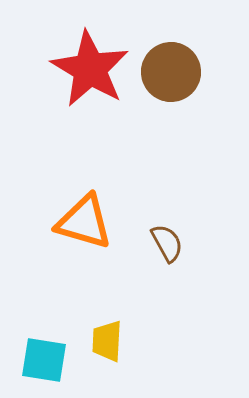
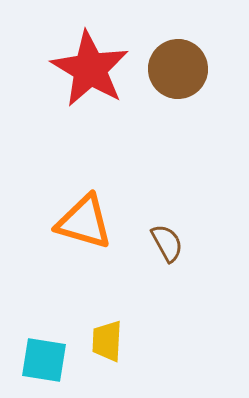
brown circle: moved 7 px right, 3 px up
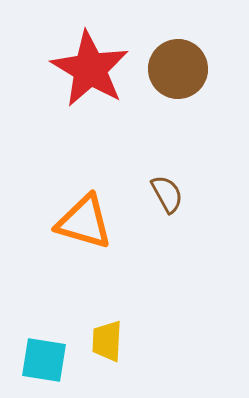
brown semicircle: moved 49 px up
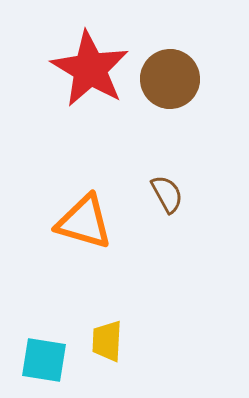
brown circle: moved 8 px left, 10 px down
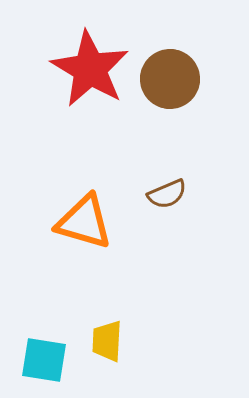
brown semicircle: rotated 96 degrees clockwise
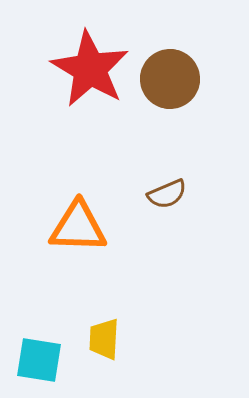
orange triangle: moved 6 px left, 5 px down; rotated 14 degrees counterclockwise
yellow trapezoid: moved 3 px left, 2 px up
cyan square: moved 5 px left
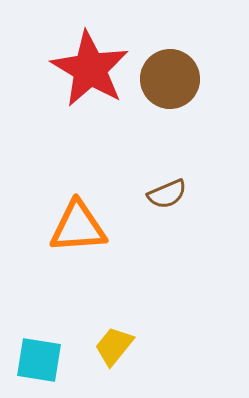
orange triangle: rotated 6 degrees counterclockwise
yellow trapezoid: moved 10 px right, 7 px down; rotated 36 degrees clockwise
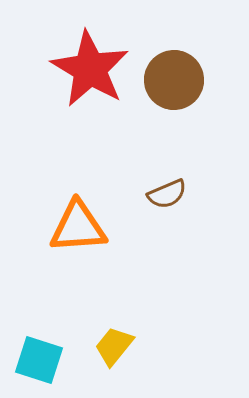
brown circle: moved 4 px right, 1 px down
cyan square: rotated 9 degrees clockwise
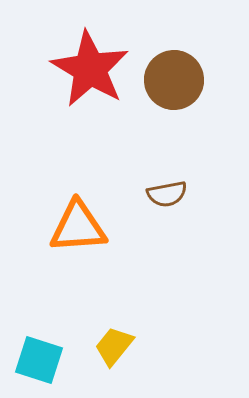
brown semicircle: rotated 12 degrees clockwise
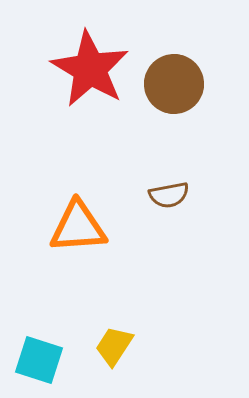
brown circle: moved 4 px down
brown semicircle: moved 2 px right, 1 px down
yellow trapezoid: rotated 6 degrees counterclockwise
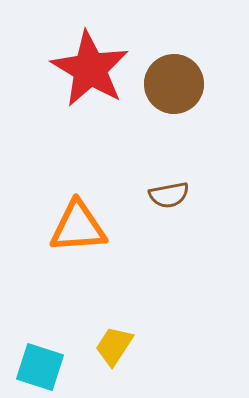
cyan square: moved 1 px right, 7 px down
